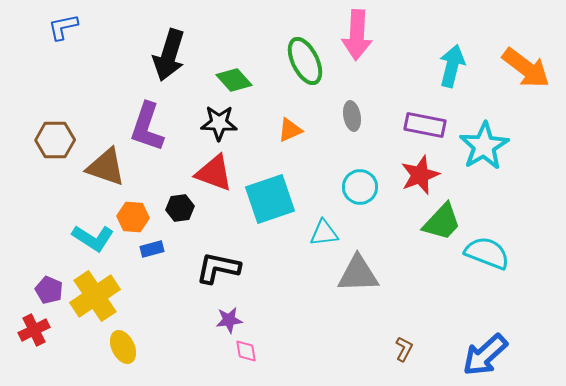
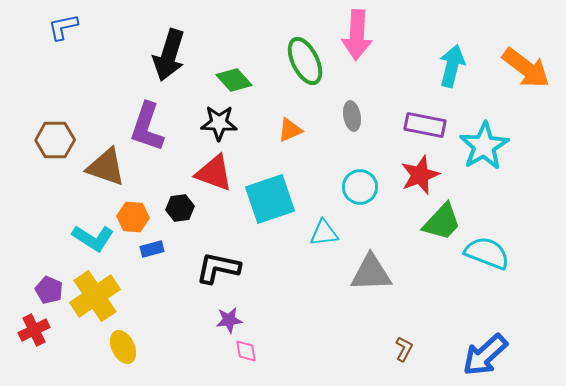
gray triangle: moved 13 px right, 1 px up
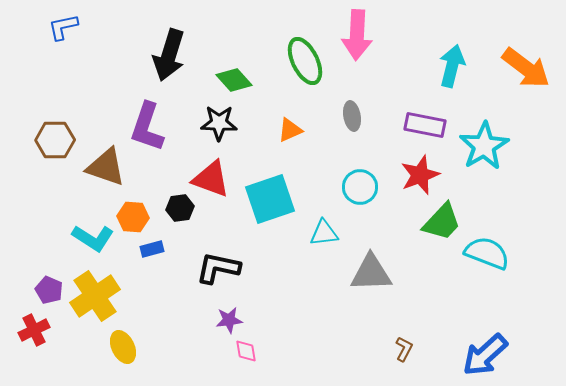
red triangle: moved 3 px left, 6 px down
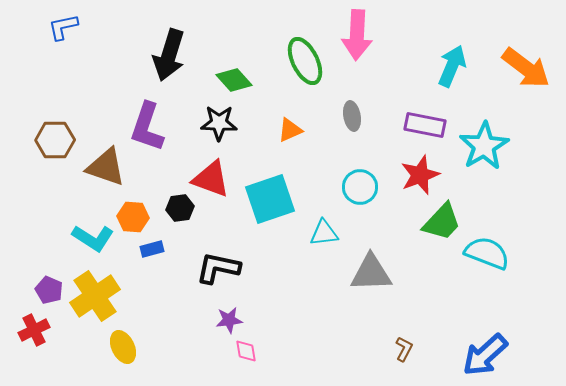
cyan arrow: rotated 9 degrees clockwise
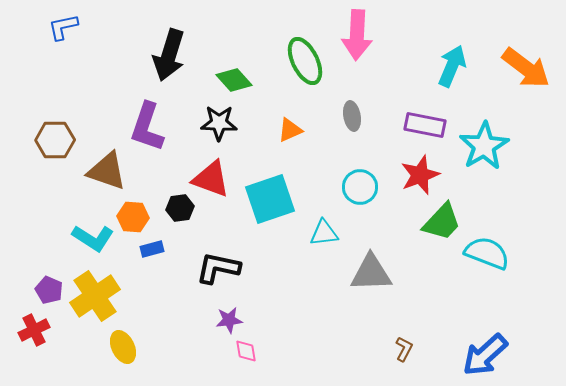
brown triangle: moved 1 px right, 4 px down
